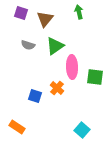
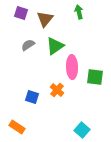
gray semicircle: rotated 128 degrees clockwise
orange cross: moved 2 px down
blue square: moved 3 px left, 1 px down
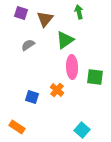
green triangle: moved 10 px right, 6 px up
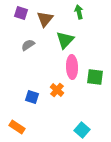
green triangle: rotated 12 degrees counterclockwise
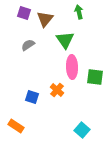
purple square: moved 3 px right
green triangle: rotated 18 degrees counterclockwise
orange rectangle: moved 1 px left, 1 px up
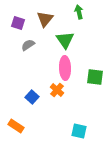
purple square: moved 6 px left, 10 px down
pink ellipse: moved 7 px left, 1 px down
blue square: rotated 24 degrees clockwise
cyan square: moved 3 px left, 1 px down; rotated 28 degrees counterclockwise
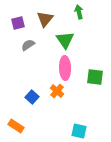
purple square: rotated 32 degrees counterclockwise
orange cross: moved 1 px down
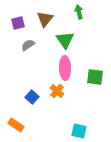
orange rectangle: moved 1 px up
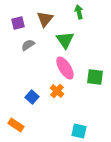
pink ellipse: rotated 30 degrees counterclockwise
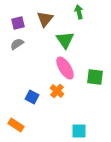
gray semicircle: moved 11 px left, 1 px up
blue square: rotated 16 degrees counterclockwise
cyan square: rotated 14 degrees counterclockwise
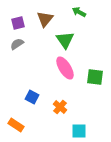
green arrow: rotated 48 degrees counterclockwise
orange cross: moved 3 px right, 16 px down
